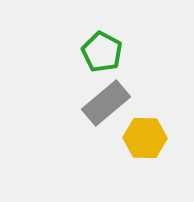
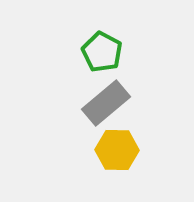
yellow hexagon: moved 28 px left, 12 px down
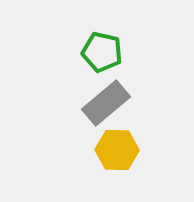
green pentagon: rotated 15 degrees counterclockwise
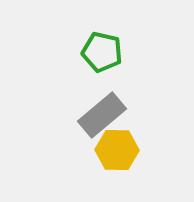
gray rectangle: moved 4 px left, 12 px down
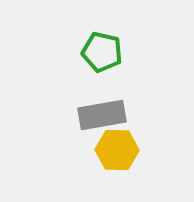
gray rectangle: rotated 30 degrees clockwise
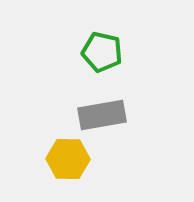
yellow hexagon: moved 49 px left, 9 px down
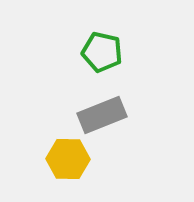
gray rectangle: rotated 12 degrees counterclockwise
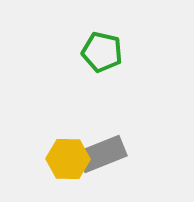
gray rectangle: moved 39 px down
